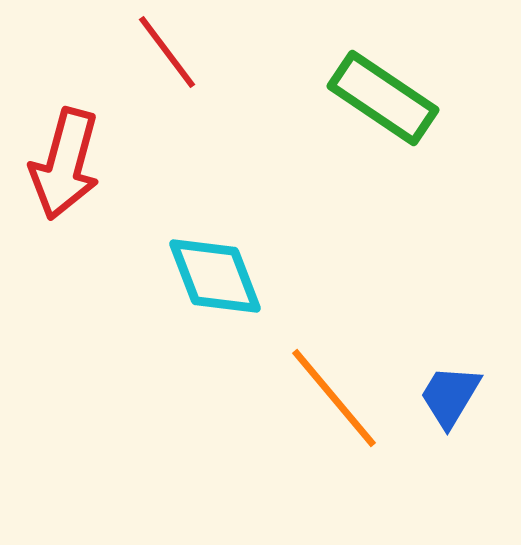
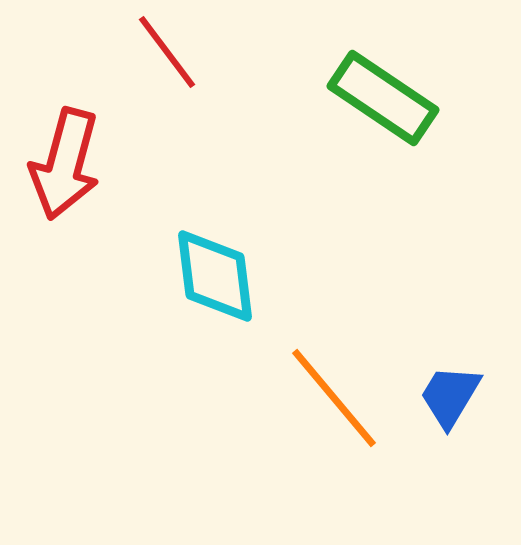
cyan diamond: rotated 14 degrees clockwise
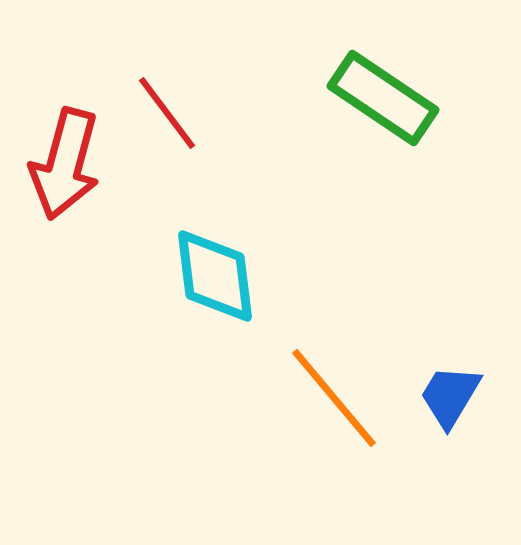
red line: moved 61 px down
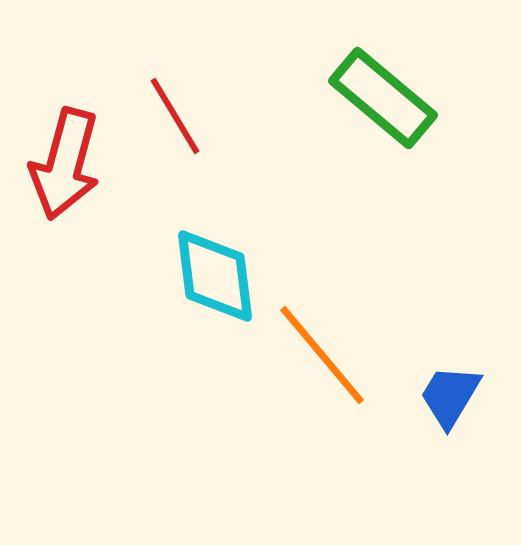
green rectangle: rotated 6 degrees clockwise
red line: moved 8 px right, 3 px down; rotated 6 degrees clockwise
orange line: moved 12 px left, 43 px up
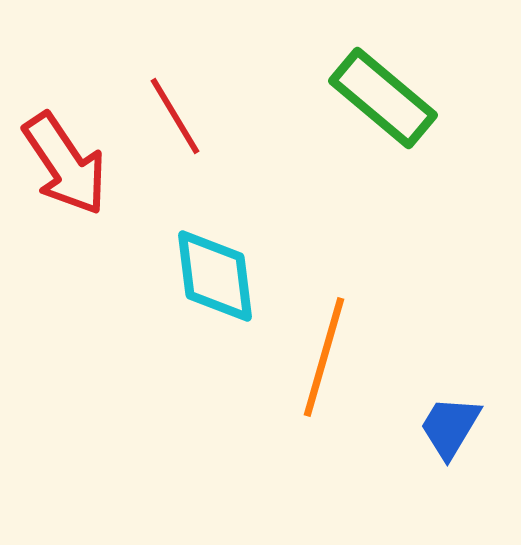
red arrow: rotated 49 degrees counterclockwise
orange line: moved 2 px right, 2 px down; rotated 56 degrees clockwise
blue trapezoid: moved 31 px down
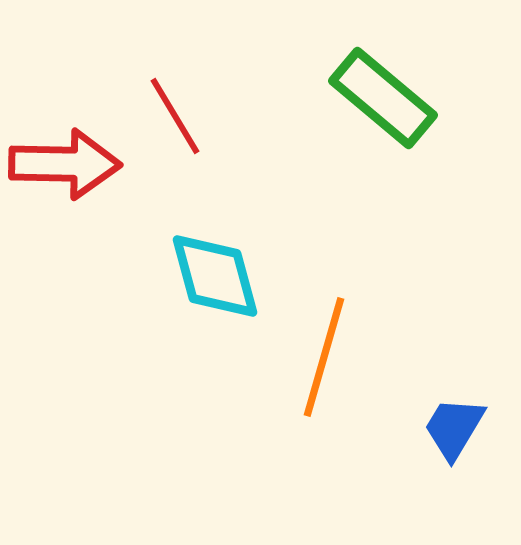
red arrow: rotated 55 degrees counterclockwise
cyan diamond: rotated 8 degrees counterclockwise
blue trapezoid: moved 4 px right, 1 px down
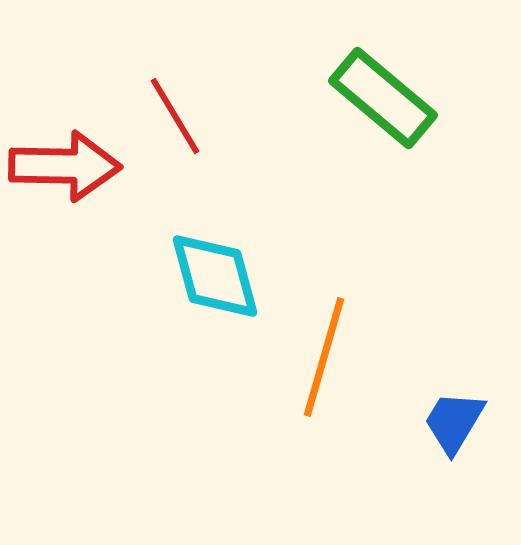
red arrow: moved 2 px down
blue trapezoid: moved 6 px up
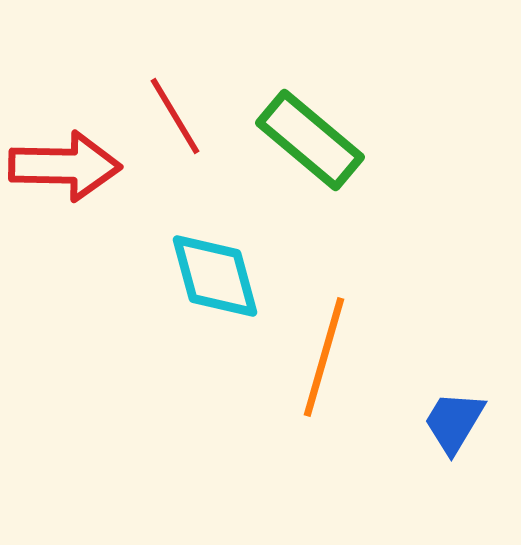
green rectangle: moved 73 px left, 42 px down
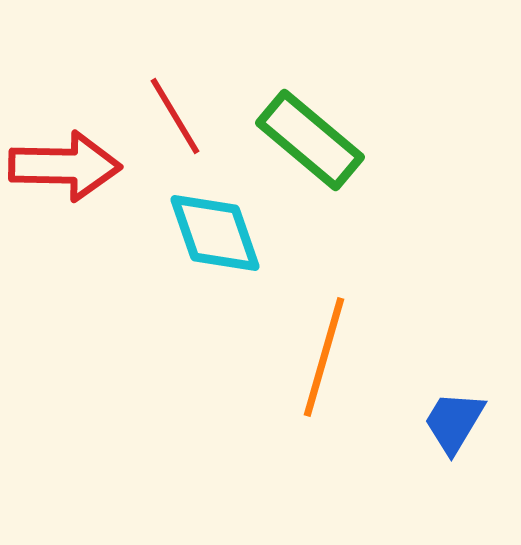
cyan diamond: moved 43 px up; rotated 4 degrees counterclockwise
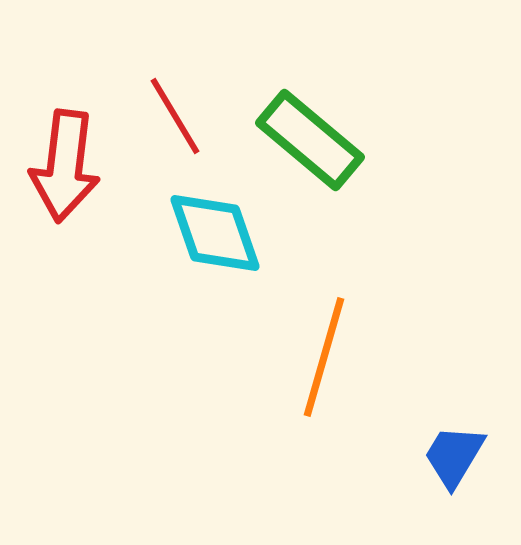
red arrow: rotated 96 degrees clockwise
blue trapezoid: moved 34 px down
